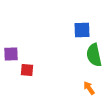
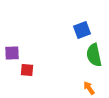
blue square: rotated 18 degrees counterclockwise
purple square: moved 1 px right, 1 px up
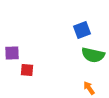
green semicircle: moved 1 px left; rotated 65 degrees counterclockwise
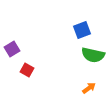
purple square: moved 4 px up; rotated 28 degrees counterclockwise
red square: rotated 24 degrees clockwise
orange arrow: rotated 88 degrees clockwise
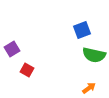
green semicircle: moved 1 px right
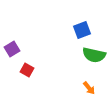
orange arrow: rotated 88 degrees clockwise
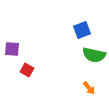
purple square: rotated 35 degrees clockwise
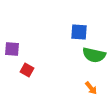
blue square: moved 3 px left, 2 px down; rotated 24 degrees clockwise
orange arrow: moved 2 px right
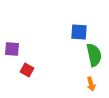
green semicircle: rotated 115 degrees counterclockwise
orange arrow: moved 4 px up; rotated 24 degrees clockwise
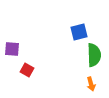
blue square: rotated 18 degrees counterclockwise
green semicircle: rotated 10 degrees clockwise
